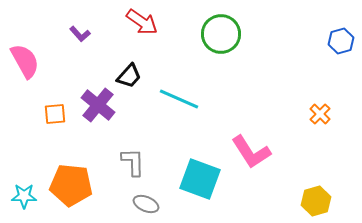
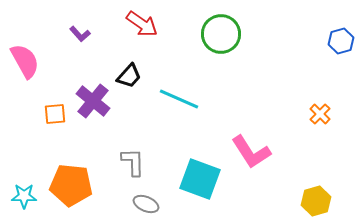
red arrow: moved 2 px down
purple cross: moved 5 px left, 4 px up
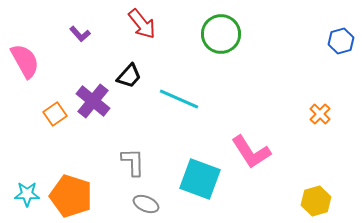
red arrow: rotated 16 degrees clockwise
orange square: rotated 30 degrees counterclockwise
orange pentagon: moved 11 px down; rotated 12 degrees clockwise
cyan star: moved 3 px right, 2 px up
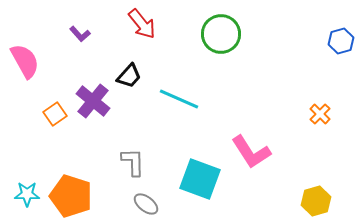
gray ellipse: rotated 15 degrees clockwise
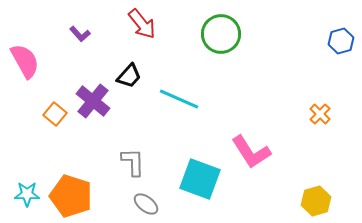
orange square: rotated 15 degrees counterclockwise
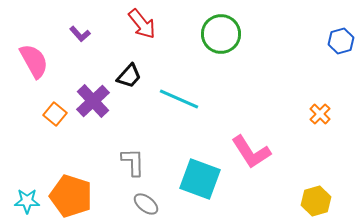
pink semicircle: moved 9 px right
purple cross: rotated 8 degrees clockwise
cyan star: moved 7 px down
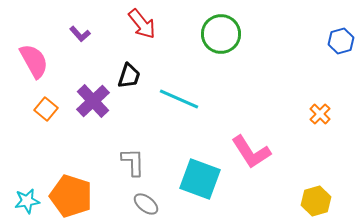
black trapezoid: rotated 24 degrees counterclockwise
orange square: moved 9 px left, 5 px up
cyan star: rotated 10 degrees counterclockwise
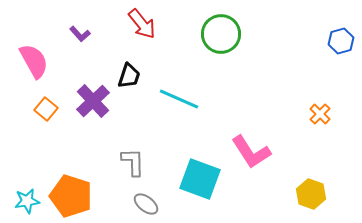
yellow hexagon: moved 5 px left, 7 px up; rotated 24 degrees counterclockwise
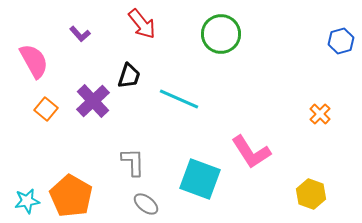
orange pentagon: rotated 12 degrees clockwise
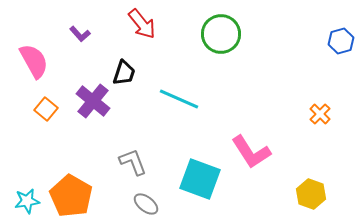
black trapezoid: moved 5 px left, 3 px up
purple cross: rotated 8 degrees counterclockwise
gray L-shape: rotated 20 degrees counterclockwise
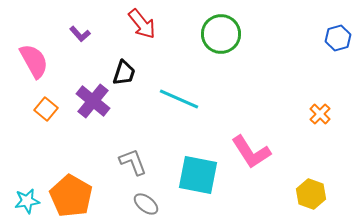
blue hexagon: moved 3 px left, 3 px up
cyan square: moved 2 px left, 4 px up; rotated 9 degrees counterclockwise
